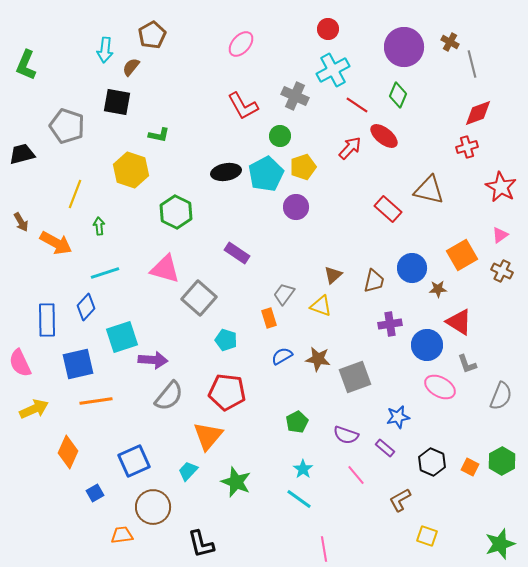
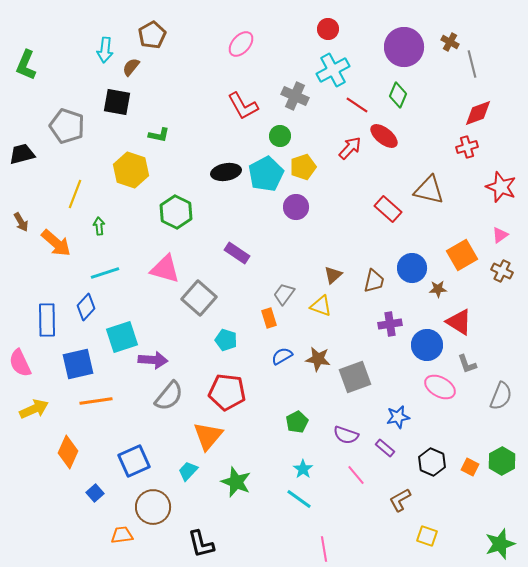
red star at (501, 187): rotated 8 degrees counterclockwise
orange arrow at (56, 243): rotated 12 degrees clockwise
blue square at (95, 493): rotated 12 degrees counterclockwise
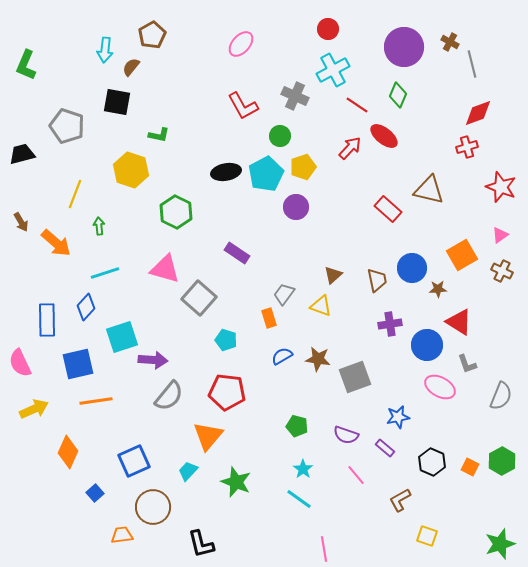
brown trapezoid at (374, 281): moved 3 px right, 1 px up; rotated 25 degrees counterclockwise
green pentagon at (297, 422): moved 4 px down; rotated 30 degrees counterclockwise
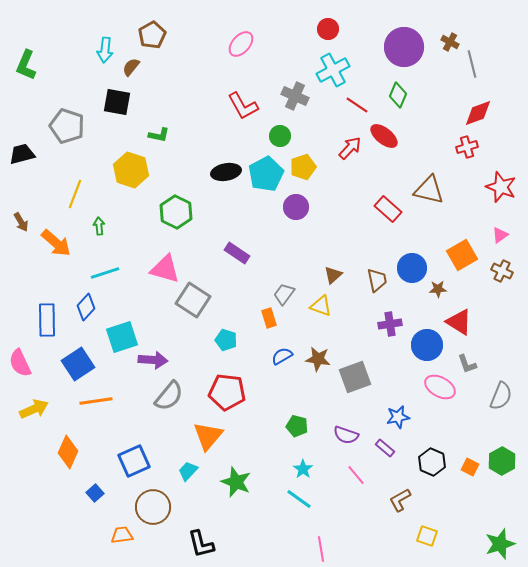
gray square at (199, 298): moved 6 px left, 2 px down; rotated 8 degrees counterclockwise
blue square at (78, 364): rotated 20 degrees counterclockwise
pink line at (324, 549): moved 3 px left
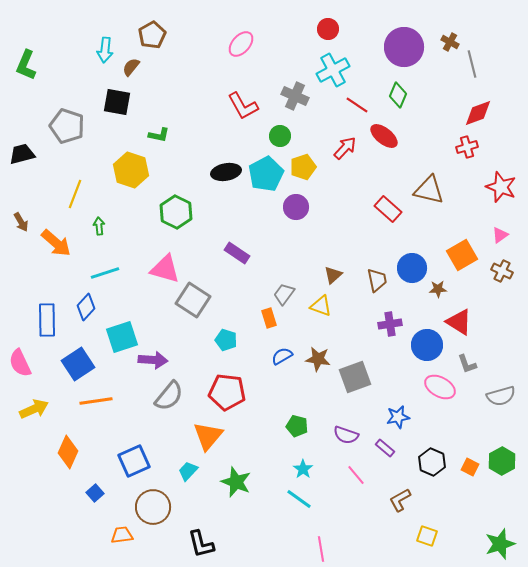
red arrow at (350, 148): moved 5 px left
gray semicircle at (501, 396): rotated 52 degrees clockwise
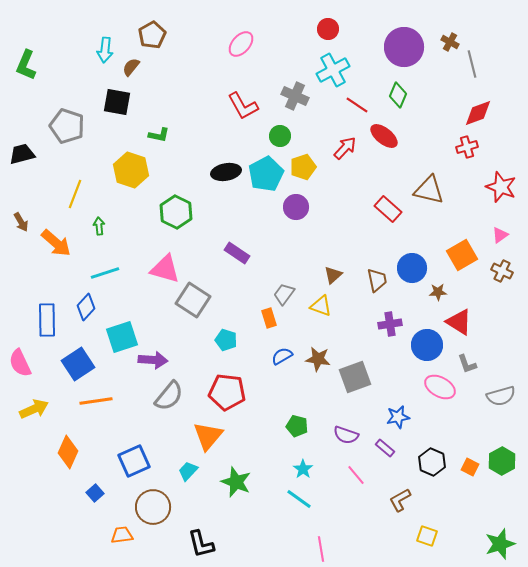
brown star at (438, 289): moved 3 px down
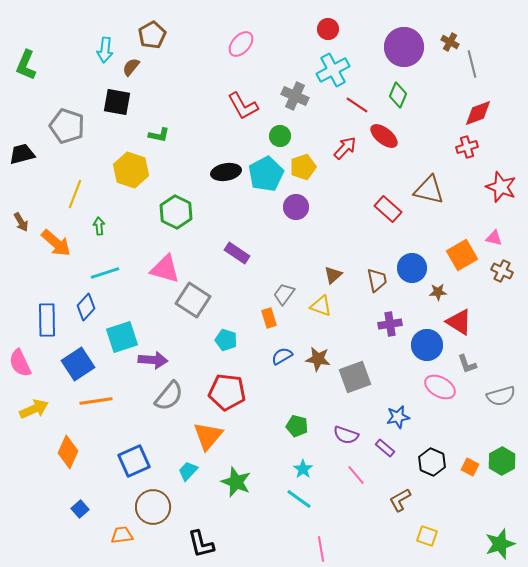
pink triangle at (500, 235): moved 6 px left, 3 px down; rotated 48 degrees clockwise
blue square at (95, 493): moved 15 px left, 16 px down
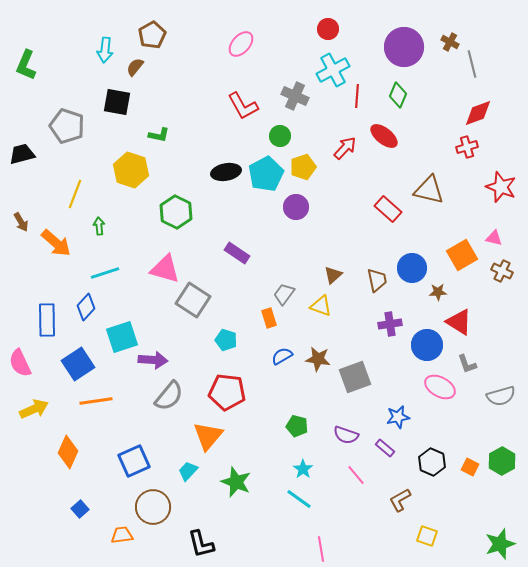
brown semicircle at (131, 67): moved 4 px right
red line at (357, 105): moved 9 px up; rotated 60 degrees clockwise
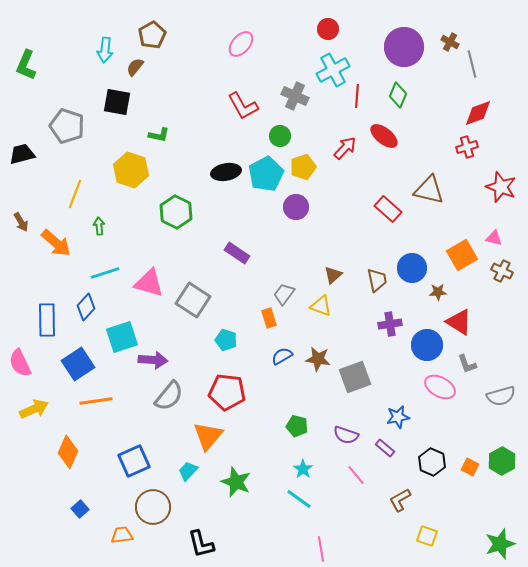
pink triangle at (165, 269): moved 16 px left, 14 px down
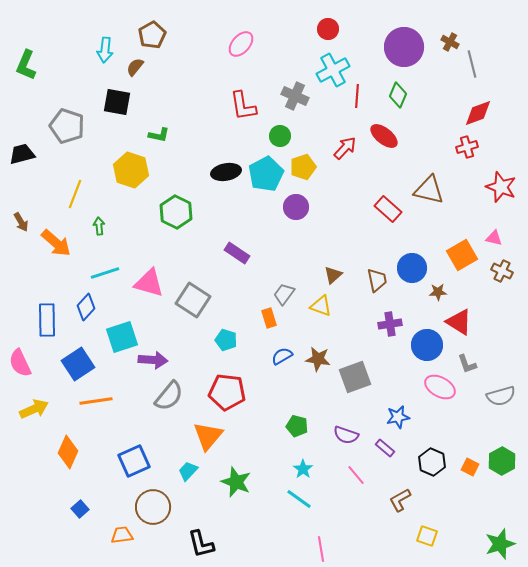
red L-shape at (243, 106): rotated 20 degrees clockwise
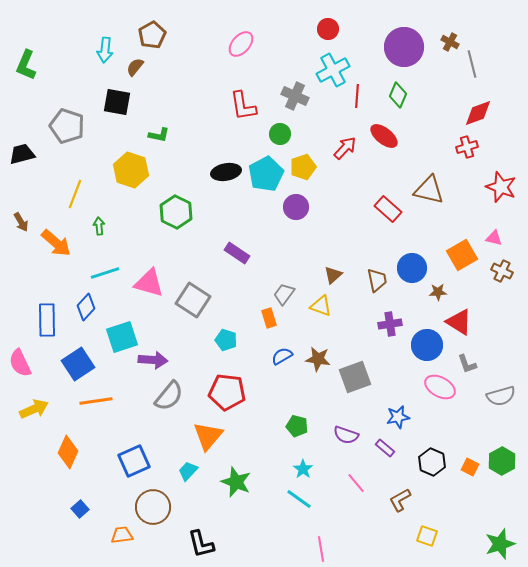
green circle at (280, 136): moved 2 px up
pink line at (356, 475): moved 8 px down
